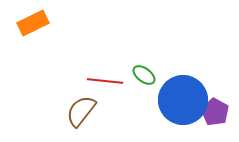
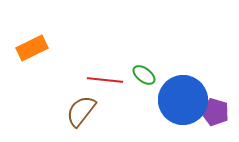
orange rectangle: moved 1 px left, 25 px down
red line: moved 1 px up
purple pentagon: rotated 12 degrees counterclockwise
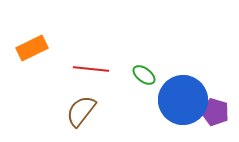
red line: moved 14 px left, 11 px up
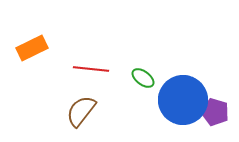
green ellipse: moved 1 px left, 3 px down
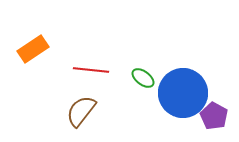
orange rectangle: moved 1 px right, 1 px down; rotated 8 degrees counterclockwise
red line: moved 1 px down
blue circle: moved 7 px up
purple pentagon: moved 1 px left, 4 px down; rotated 12 degrees clockwise
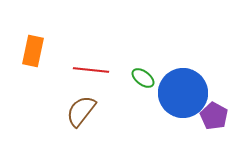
orange rectangle: moved 2 px down; rotated 44 degrees counterclockwise
